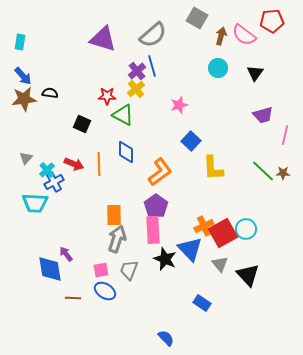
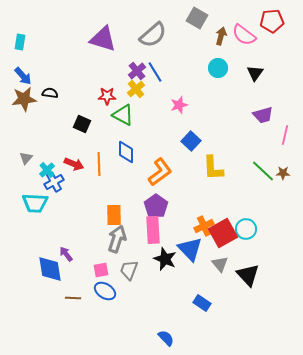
blue line at (152, 66): moved 3 px right, 6 px down; rotated 15 degrees counterclockwise
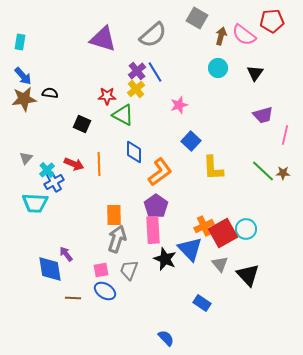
blue diamond at (126, 152): moved 8 px right
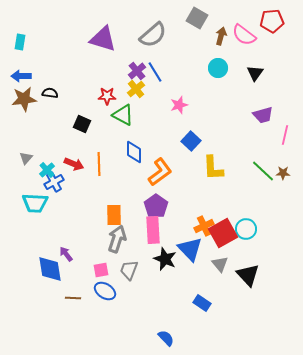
blue arrow at (23, 76): moved 2 px left; rotated 132 degrees clockwise
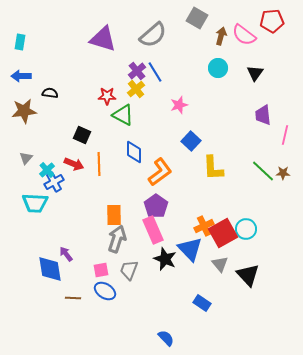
brown star at (24, 99): moved 12 px down
purple trapezoid at (263, 115): rotated 100 degrees clockwise
black square at (82, 124): moved 11 px down
pink rectangle at (153, 230): rotated 20 degrees counterclockwise
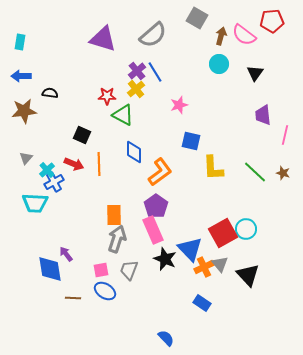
cyan circle at (218, 68): moved 1 px right, 4 px up
blue square at (191, 141): rotated 30 degrees counterclockwise
green line at (263, 171): moved 8 px left, 1 px down
brown star at (283, 173): rotated 16 degrees clockwise
orange cross at (204, 226): moved 41 px down
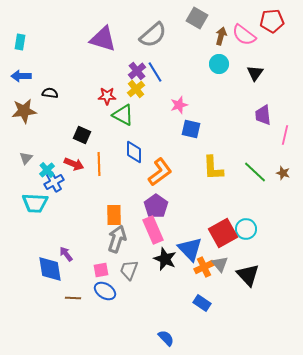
blue square at (191, 141): moved 12 px up
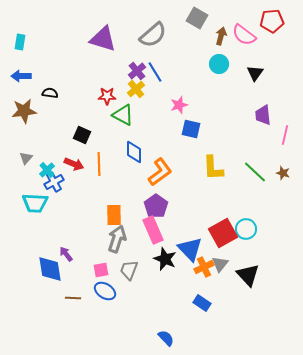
gray triangle at (220, 264): rotated 18 degrees clockwise
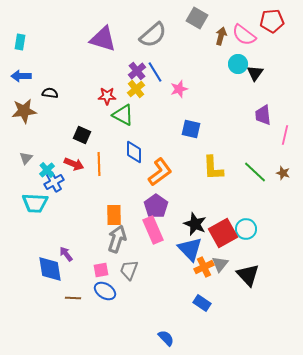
cyan circle at (219, 64): moved 19 px right
pink star at (179, 105): moved 16 px up
black star at (165, 259): moved 30 px right, 35 px up
